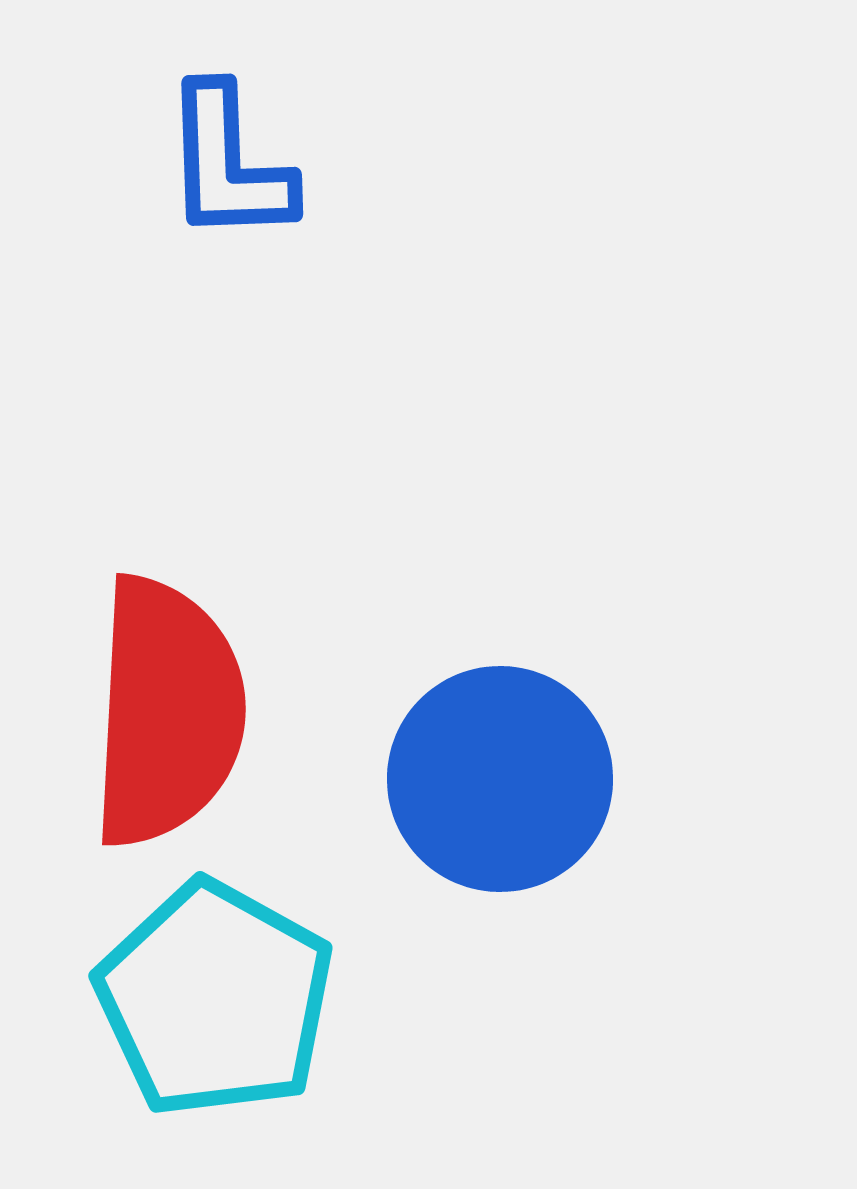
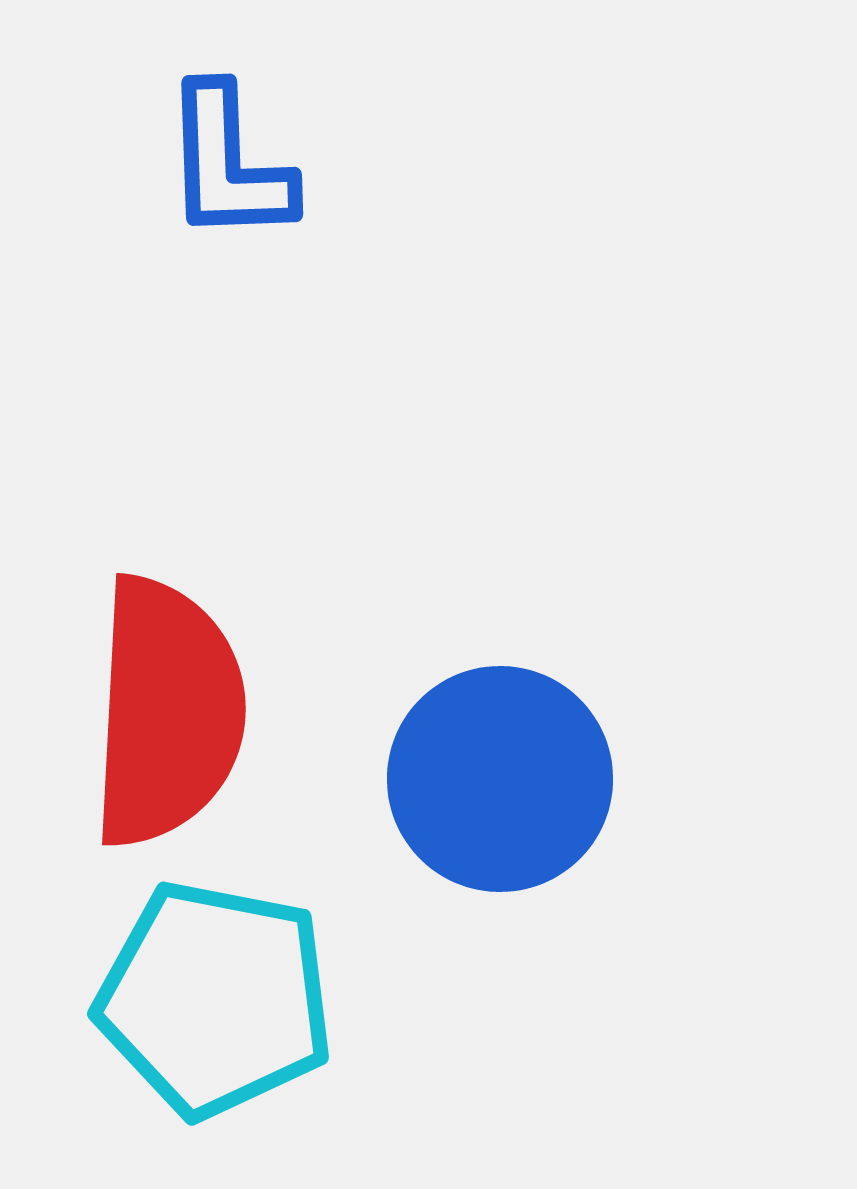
cyan pentagon: rotated 18 degrees counterclockwise
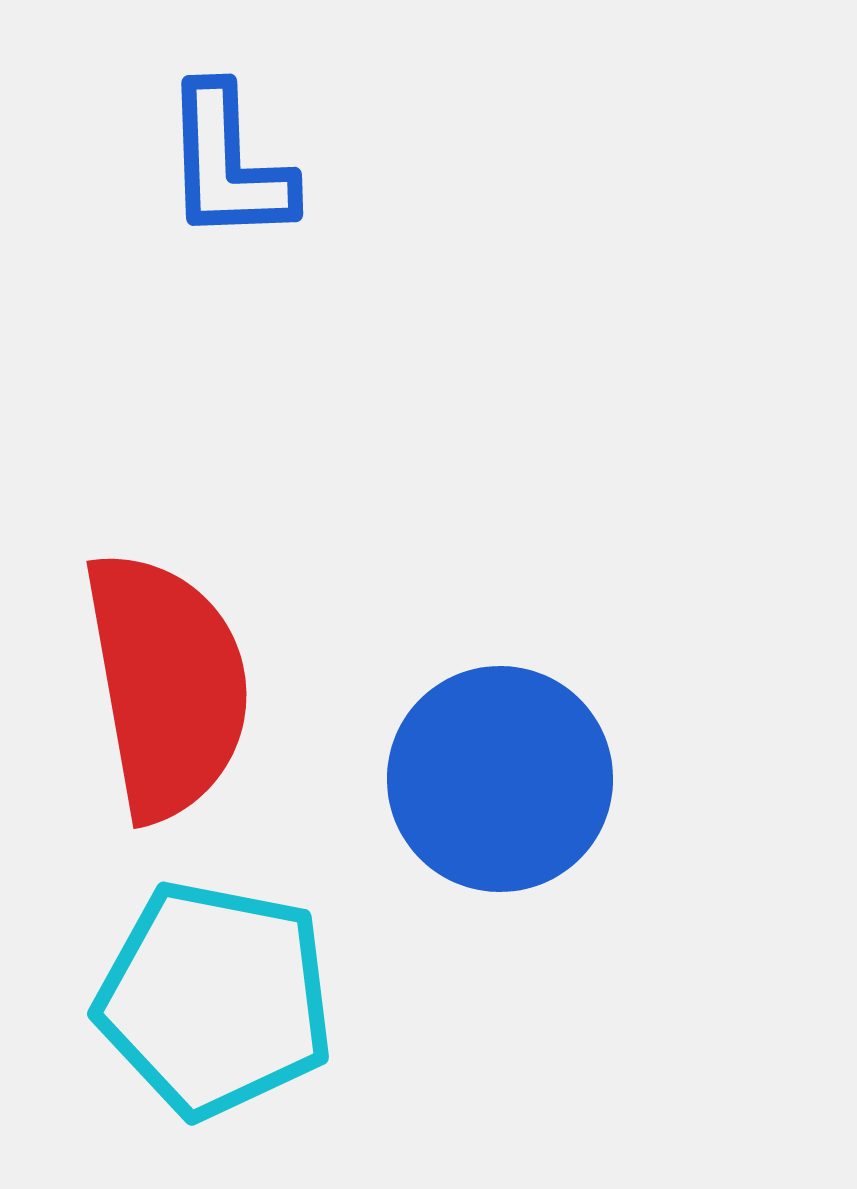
red semicircle: moved 27 px up; rotated 13 degrees counterclockwise
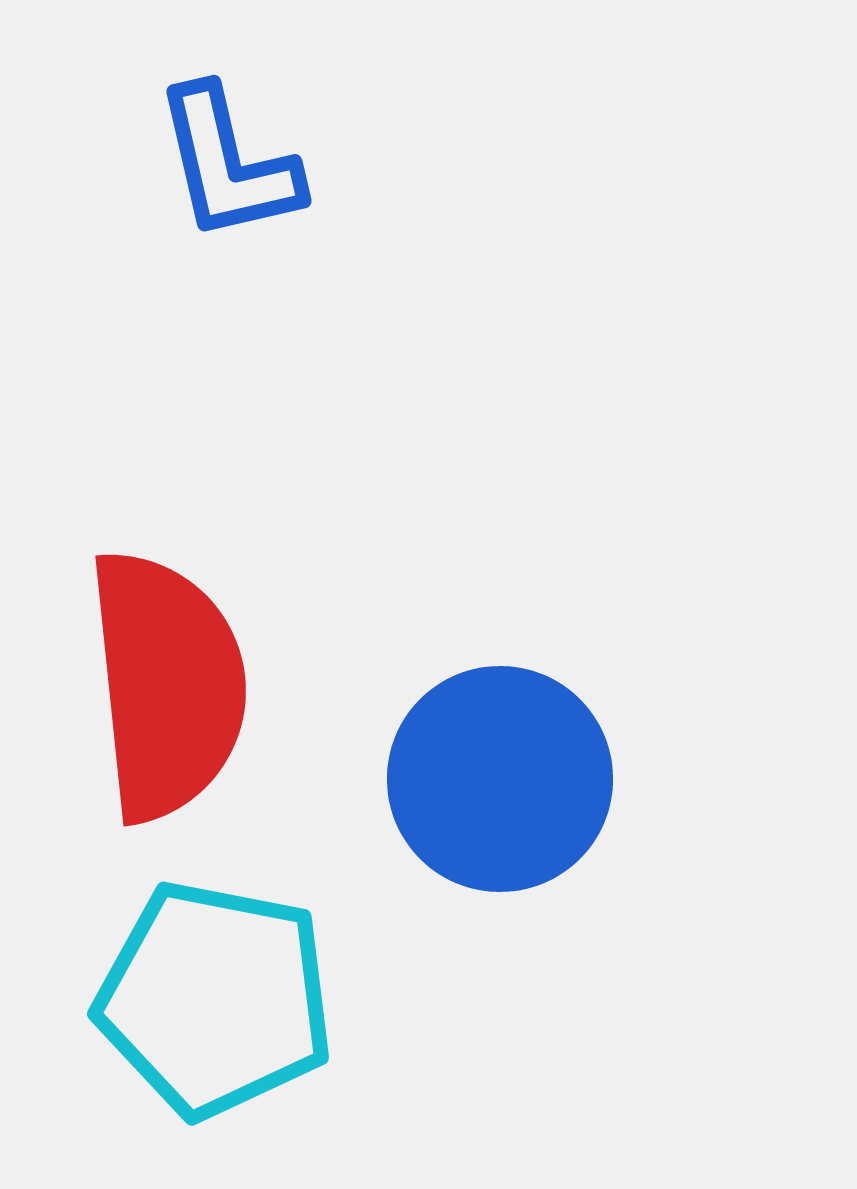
blue L-shape: rotated 11 degrees counterclockwise
red semicircle: rotated 4 degrees clockwise
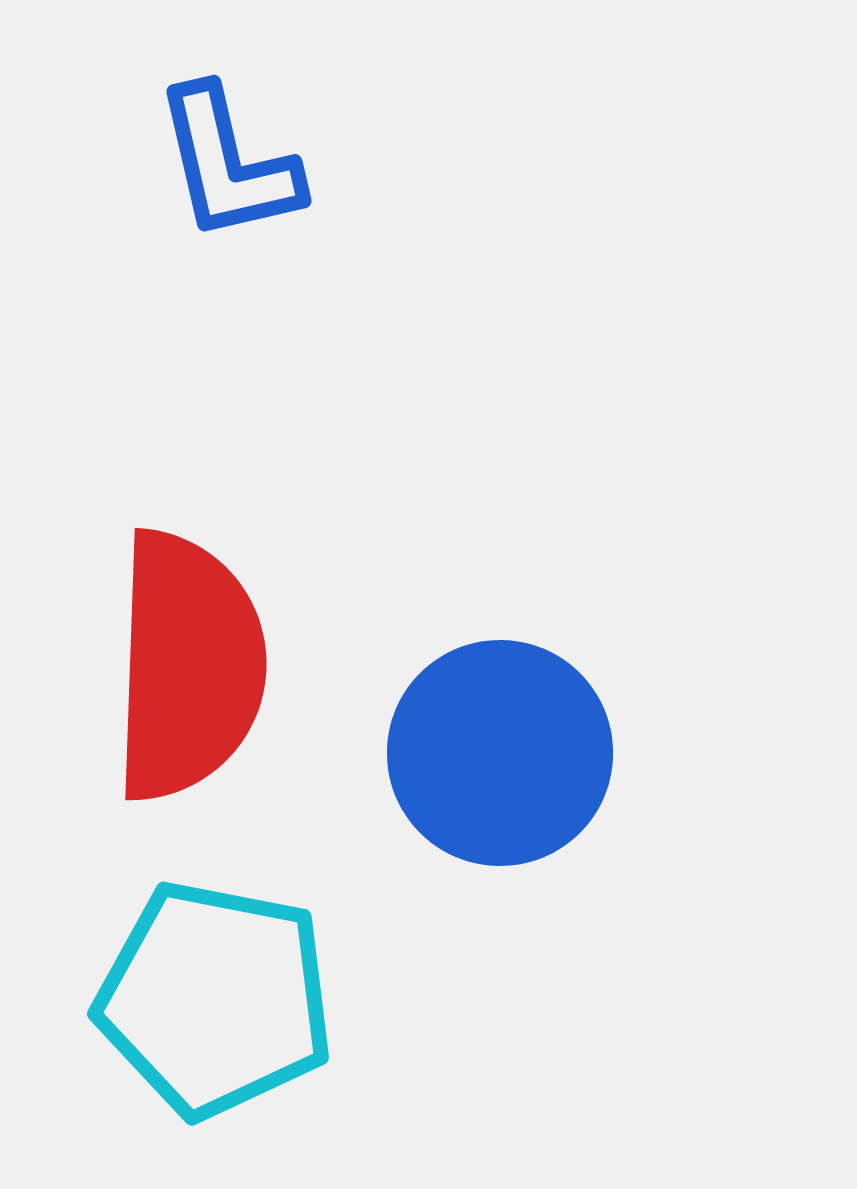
red semicircle: moved 21 px right, 19 px up; rotated 8 degrees clockwise
blue circle: moved 26 px up
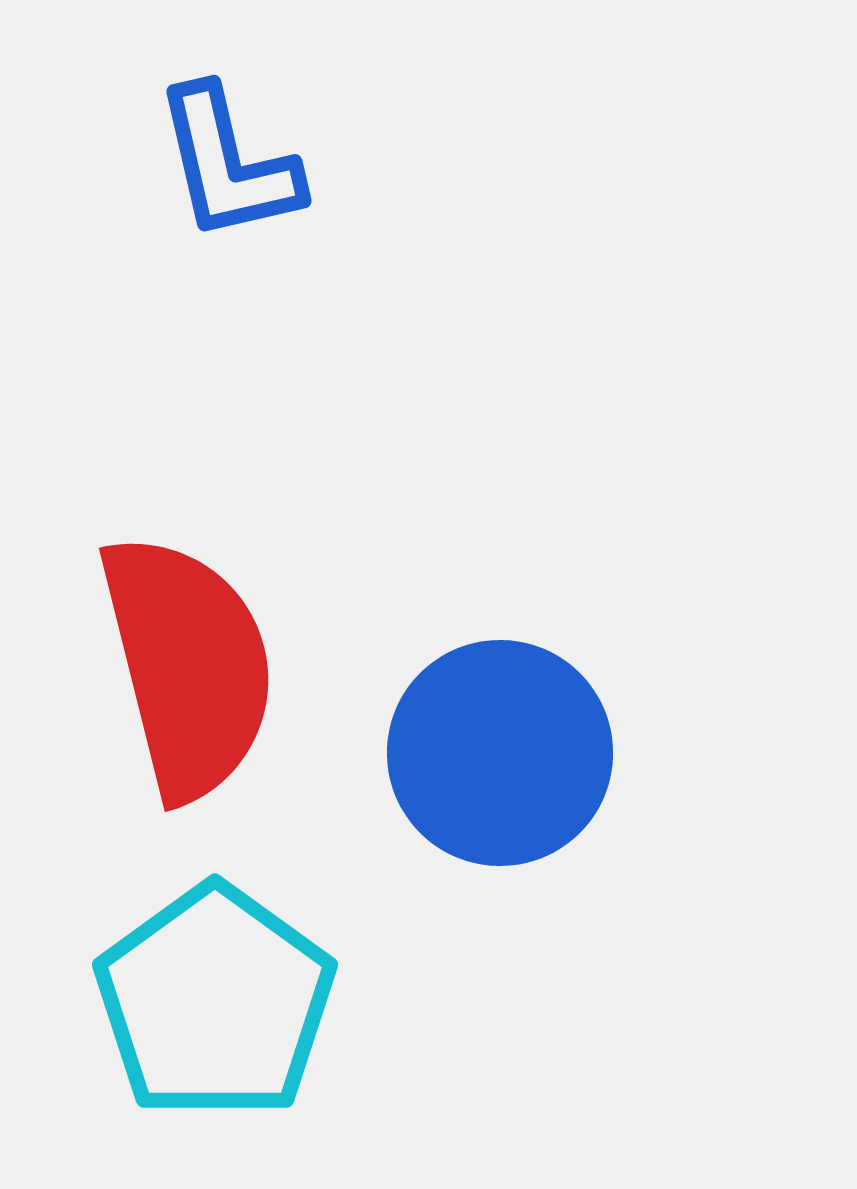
red semicircle: rotated 16 degrees counterclockwise
cyan pentagon: moved 3 px down; rotated 25 degrees clockwise
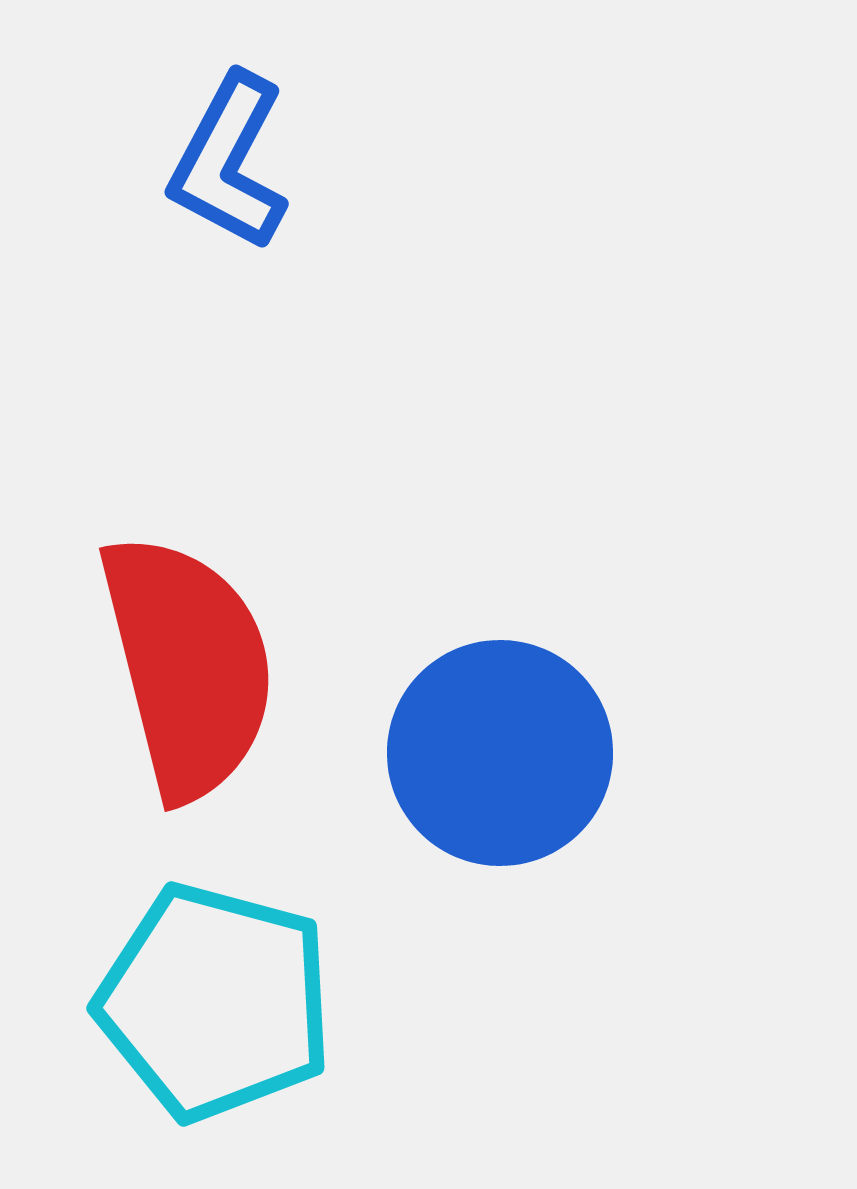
blue L-shape: moved 1 px right, 2 px up; rotated 41 degrees clockwise
cyan pentagon: rotated 21 degrees counterclockwise
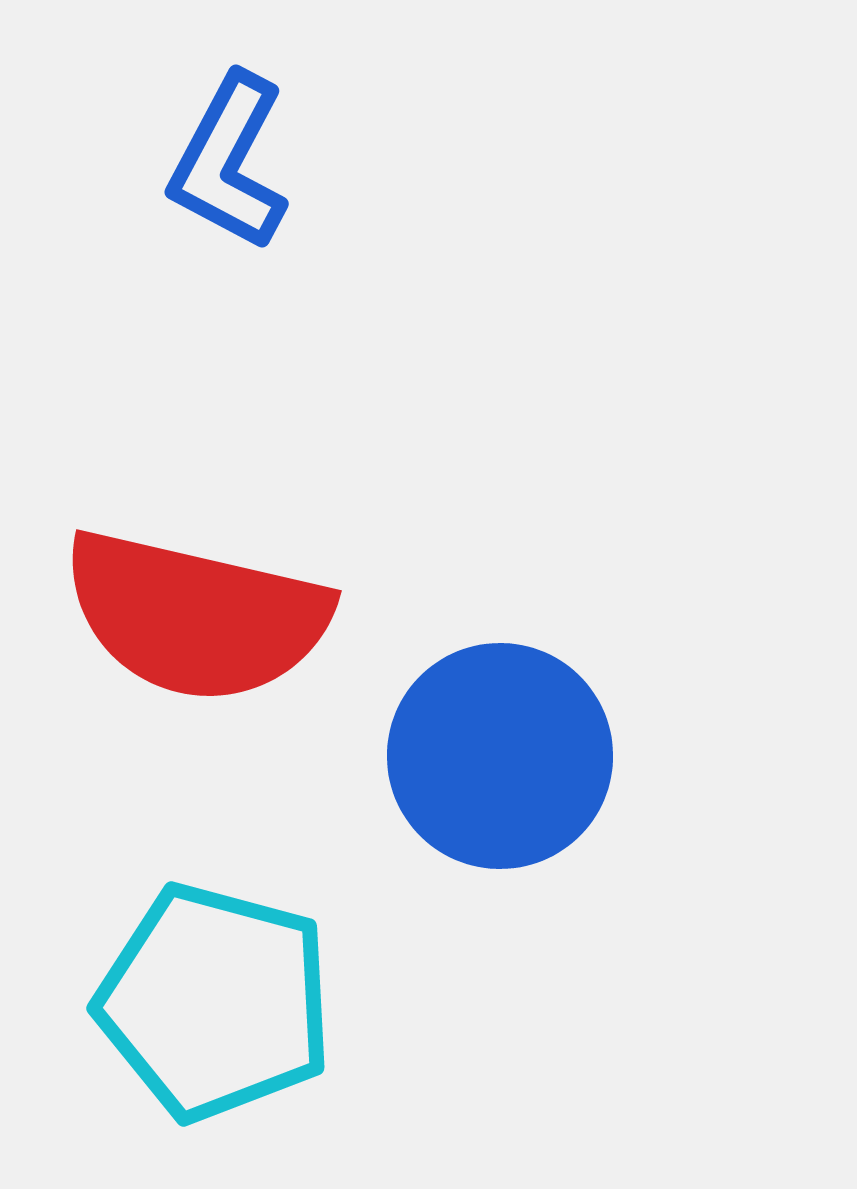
red semicircle: moved 8 px right, 50 px up; rotated 117 degrees clockwise
blue circle: moved 3 px down
